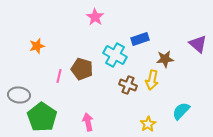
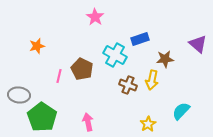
brown pentagon: rotated 10 degrees clockwise
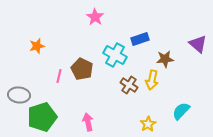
brown cross: moved 1 px right; rotated 12 degrees clockwise
green pentagon: rotated 20 degrees clockwise
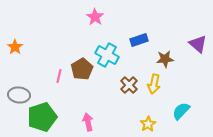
blue rectangle: moved 1 px left, 1 px down
orange star: moved 22 px left, 1 px down; rotated 21 degrees counterclockwise
cyan cross: moved 8 px left
brown pentagon: rotated 15 degrees clockwise
yellow arrow: moved 2 px right, 4 px down
brown cross: rotated 12 degrees clockwise
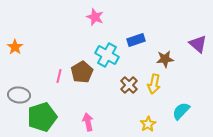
pink star: rotated 12 degrees counterclockwise
blue rectangle: moved 3 px left
brown pentagon: moved 3 px down
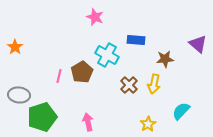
blue rectangle: rotated 24 degrees clockwise
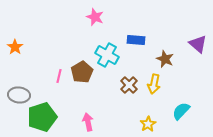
brown star: rotated 30 degrees clockwise
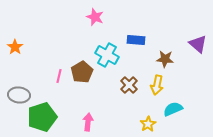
brown star: rotated 18 degrees counterclockwise
yellow arrow: moved 3 px right, 1 px down
cyan semicircle: moved 8 px left, 2 px up; rotated 24 degrees clockwise
pink arrow: rotated 18 degrees clockwise
